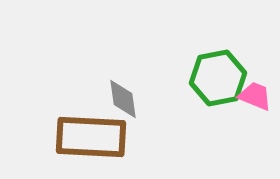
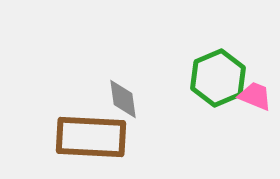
green hexagon: rotated 12 degrees counterclockwise
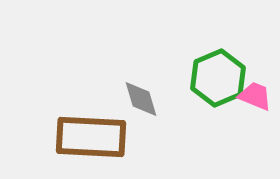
gray diamond: moved 18 px right; rotated 9 degrees counterclockwise
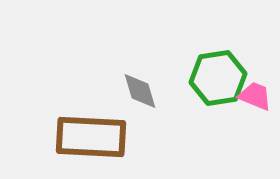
green hexagon: rotated 14 degrees clockwise
gray diamond: moved 1 px left, 8 px up
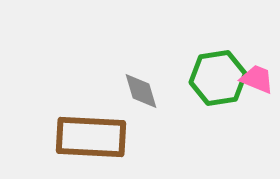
gray diamond: moved 1 px right
pink trapezoid: moved 2 px right, 17 px up
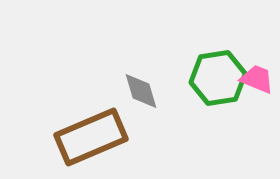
brown rectangle: rotated 26 degrees counterclockwise
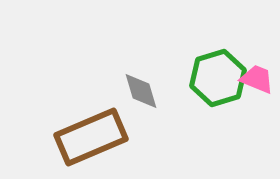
green hexagon: rotated 8 degrees counterclockwise
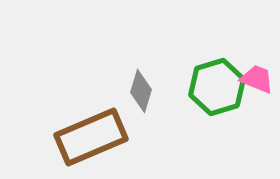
green hexagon: moved 1 px left, 9 px down
gray diamond: rotated 33 degrees clockwise
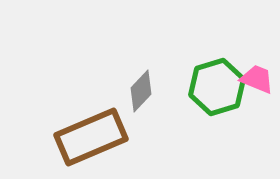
gray diamond: rotated 27 degrees clockwise
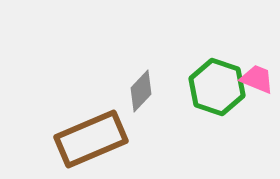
green hexagon: rotated 24 degrees counterclockwise
brown rectangle: moved 2 px down
